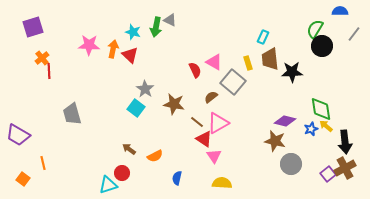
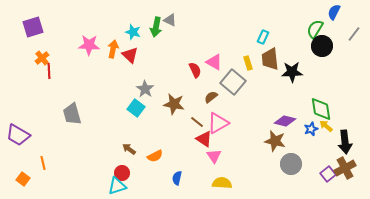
blue semicircle at (340, 11): moved 6 px left, 1 px down; rotated 63 degrees counterclockwise
cyan triangle at (108, 185): moved 9 px right, 1 px down
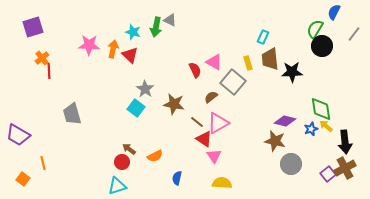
red circle at (122, 173): moved 11 px up
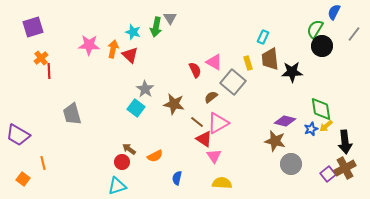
gray triangle at (170, 20): moved 2 px up; rotated 32 degrees clockwise
orange cross at (42, 58): moved 1 px left
yellow arrow at (326, 126): rotated 80 degrees counterclockwise
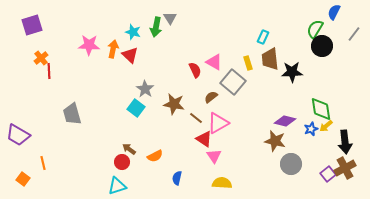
purple square at (33, 27): moved 1 px left, 2 px up
brown line at (197, 122): moved 1 px left, 4 px up
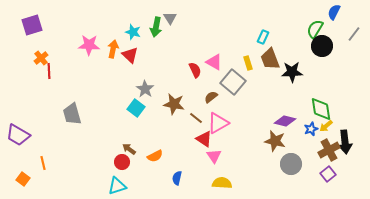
brown trapezoid at (270, 59): rotated 15 degrees counterclockwise
brown cross at (345, 168): moved 16 px left, 18 px up
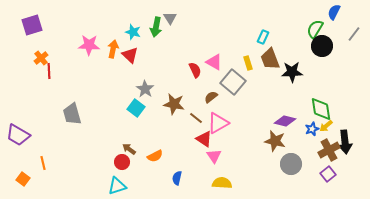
blue star at (311, 129): moved 1 px right
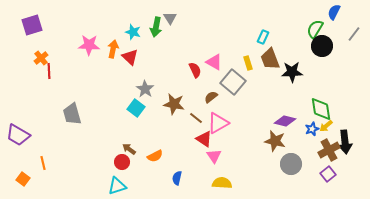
red triangle at (130, 55): moved 2 px down
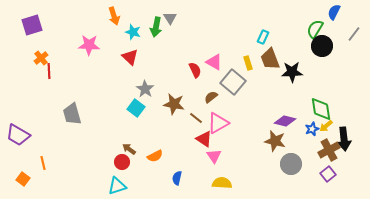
orange arrow at (113, 49): moved 1 px right, 33 px up; rotated 150 degrees clockwise
black arrow at (345, 142): moved 1 px left, 3 px up
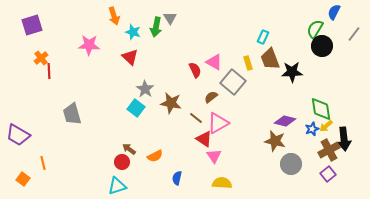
brown star at (174, 104): moved 3 px left, 1 px up
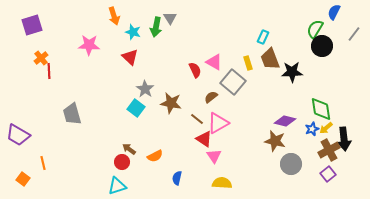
brown line at (196, 118): moved 1 px right, 1 px down
yellow arrow at (326, 126): moved 2 px down
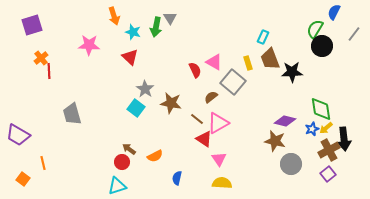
pink triangle at (214, 156): moved 5 px right, 3 px down
